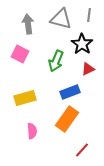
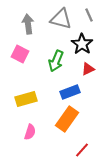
gray line: rotated 32 degrees counterclockwise
yellow rectangle: moved 1 px right, 1 px down
pink semicircle: moved 2 px left, 1 px down; rotated 21 degrees clockwise
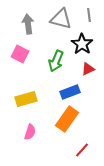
gray line: rotated 16 degrees clockwise
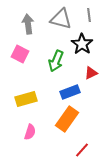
red triangle: moved 3 px right, 4 px down
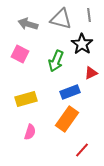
gray arrow: rotated 66 degrees counterclockwise
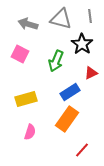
gray line: moved 1 px right, 1 px down
blue rectangle: rotated 12 degrees counterclockwise
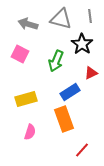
orange rectangle: moved 3 px left; rotated 55 degrees counterclockwise
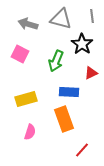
gray line: moved 2 px right
blue rectangle: moved 1 px left; rotated 36 degrees clockwise
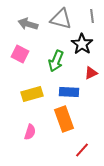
yellow rectangle: moved 6 px right, 5 px up
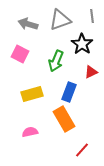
gray triangle: moved 1 px left, 1 px down; rotated 35 degrees counterclockwise
red triangle: moved 1 px up
blue rectangle: rotated 72 degrees counterclockwise
orange rectangle: rotated 10 degrees counterclockwise
pink semicircle: rotated 119 degrees counterclockwise
